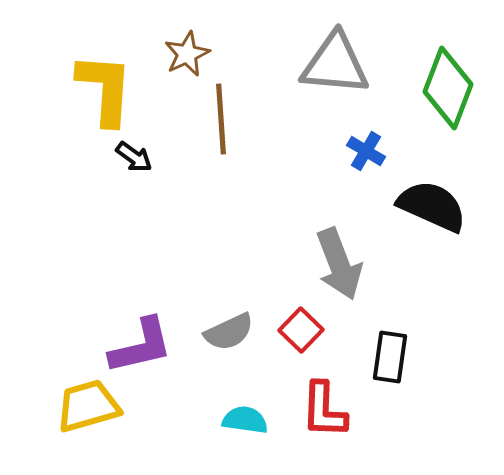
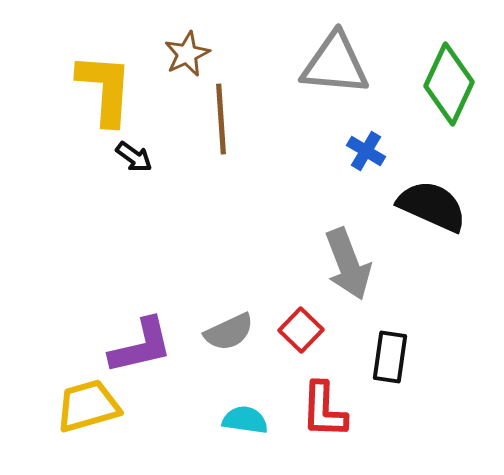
green diamond: moved 1 px right, 4 px up; rotated 4 degrees clockwise
gray arrow: moved 9 px right
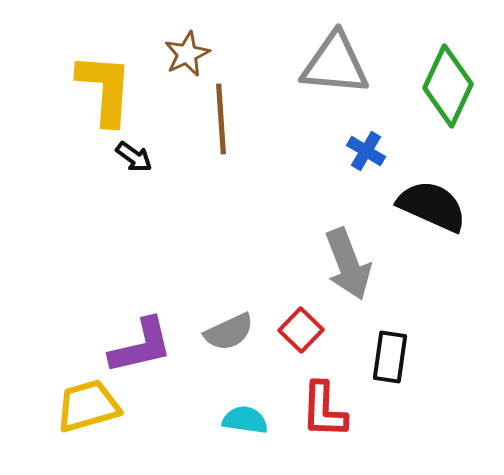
green diamond: moved 1 px left, 2 px down
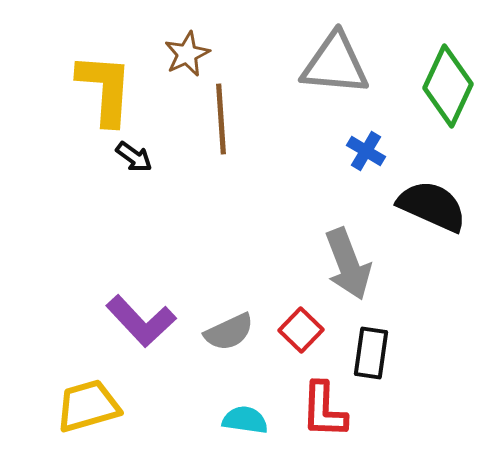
purple L-shape: moved 25 px up; rotated 60 degrees clockwise
black rectangle: moved 19 px left, 4 px up
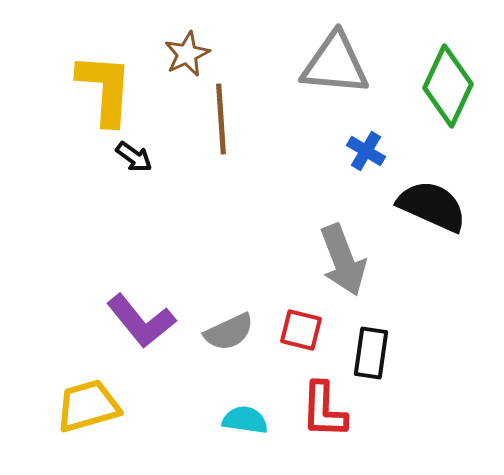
gray arrow: moved 5 px left, 4 px up
purple L-shape: rotated 4 degrees clockwise
red square: rotated 30 degrees counterclockwise
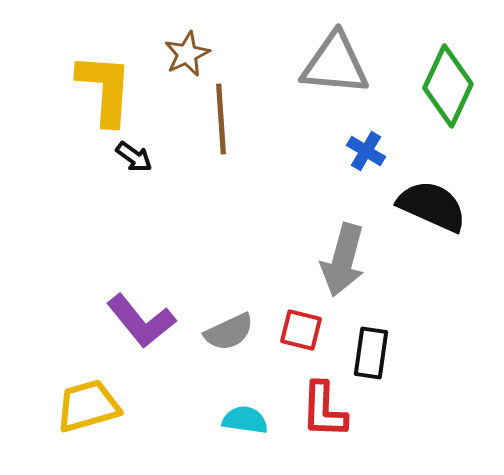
gray arrow: rotated 36 degrees clockwise
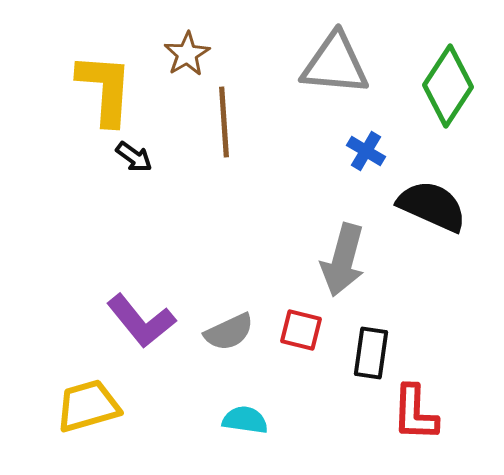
brown star: rotated 6 degrees counterclockwise
green diamond: rotated 8 degrees clockwise
brown line: moved 3 px right, 3 px down
red L-shape: moved 91 px right, 3 px down
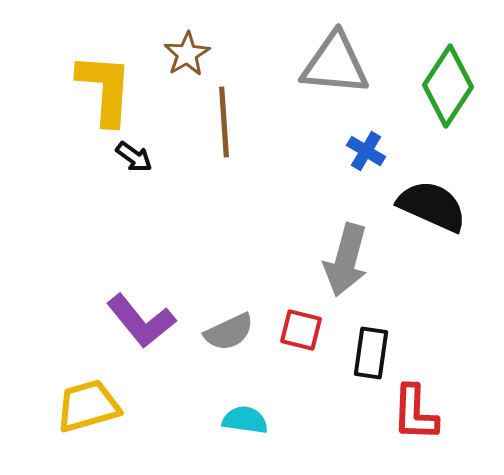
gray arrow: moved 3 px right
